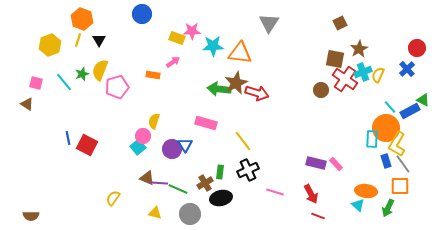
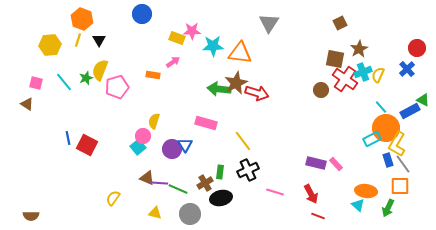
yellow hexagon at (50, 45): rotated 15 degrees clockwise
green star at (82, 74): moved 4 px right, 4 px down
cyan line at (390, 107): moved 9 px left
cyan rectangle at (372, 139): rotated 60 degrees clockwise
blue rectangle at (386, 161): moved 2 px right, 1 px up
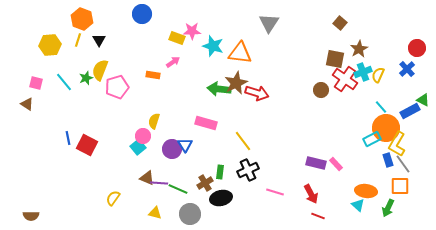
brown square at (340, 23): rotated 24 degrees counterclockwise
cyan star at (213, 46): rotated 20 degrees clockwise
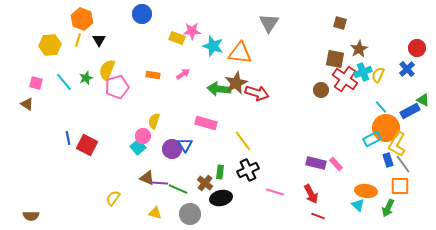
brown square at (340, 23): rotated 24 degrees counterclockwise
pink arrow at (173, 62): moved 10 px right, 12 px down
yellow semicircle at (100, 70): moved 7 px right
brown cross at (205, 183): rotated 21 degrees counterclockwise
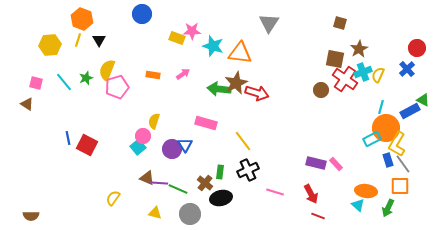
cyan line at (381, 107): rotated 56 degrees clockwise
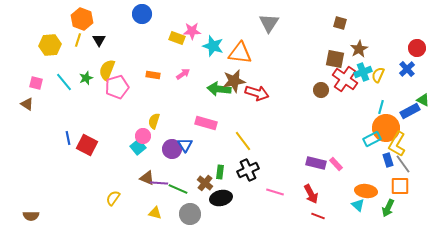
brown star at (236, 83): moved 2 px left, 2 px up; rotated 15 degrees clockwise
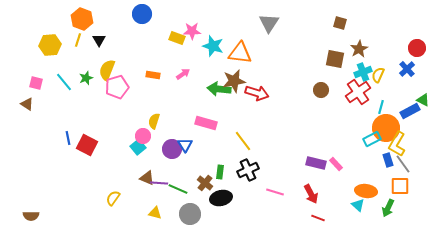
red cross at (345, 79): moved 13 px right, 13 px down; rotated 20 degrees clockwise
red line at (318, 216): moved 2 px down
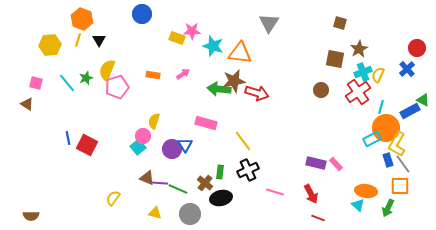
cyan line at (64, 82): moved 3 px right, 1 px down
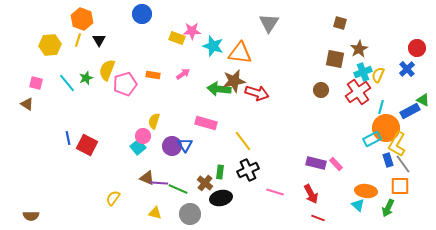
pink pentagon at (117, 87): moved 8 px right, 3 px up
purple circle at (172, 149): moved 3 px up
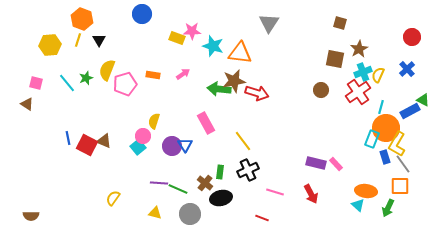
red circle at (417, 48): moved 5 px left, 11 px up
pink rectangle at (206, 123): rotated 45 degrees clockwise
cyan rectangle at (372, 139): rotated 42 degrees counterclockwise
blue rectangle at (388, 160): moved 3 px left, 3 px up
brown triangle at (147, 178): moved 43 px left, 37 px up
red line at (318, 218): moved 56 px left
